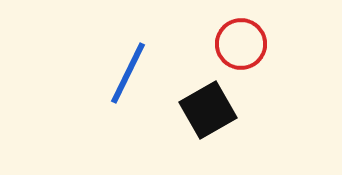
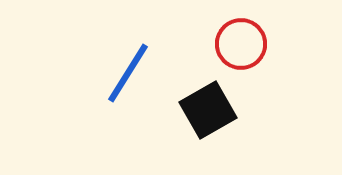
blue line: rotated 6 degrees clockwise
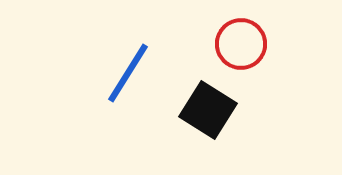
black square: rotated 28 degrees counterclockwise
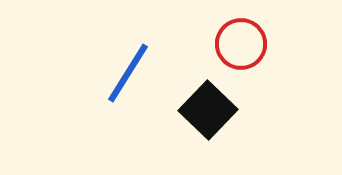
black square: rotated 12 degrees clockwise
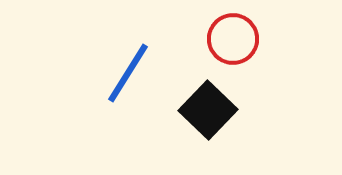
red circle: moved 8 px left, 5 px up
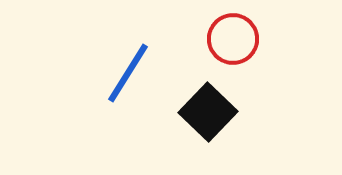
black square: moved 2 px down
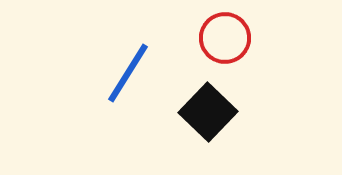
red circle: moved 8 px left, 1 px up
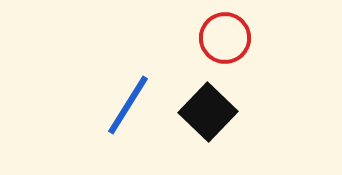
blue line: moved 32 px down
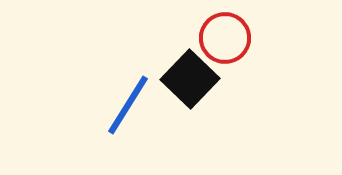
black square: moved 18 px left, 33 px up
